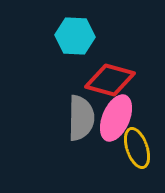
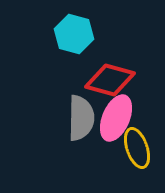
cyan hexagon: moved 1 px left, 2 px up; rotated 12 degrees clockwise
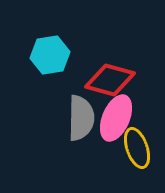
cyan hexagon: moved 24 px left, 21 px down; rotated 24 degrees counterclockwise
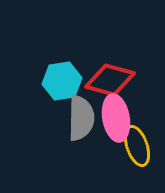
cyan hexagon: moved 12 px right, 26 px down
pink ellipse: rotated 33 degrees counterclockwise
yellow ellipse: moved 2 px up
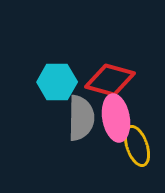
cyan hexagon: moved 5 px left, 1 px down; rotated 9 degrees clockwise
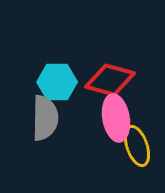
gray semicircle: moved 36 px left
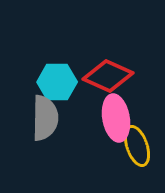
red diamond: moved 2 px left, 4 px up; rotated 9 degrees clockwise
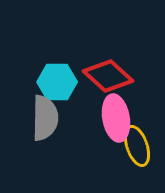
red diamond: rotated 18 degrees clockwise
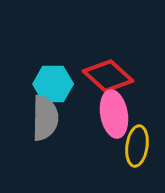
cyan hexagon: moved 4 px left, 2 px down
pink ellipse: moved 2 px left, 4 px up
yellow ellipse: rotated 27 degrees clockwise
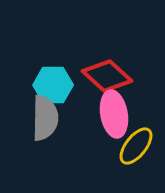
red diamond: moved 1 px left
cyan hexagon: moved 1 px down
yellow ellipse: moved 1 px left; rotated 30 degrees clockwise
